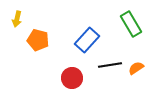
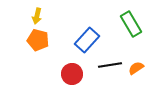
yellow arrow: moved 20 px right, 3 px up
red circle: moved 4 px up
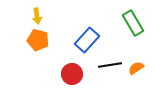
yellow arrow: rotated 21 degrees counterclockwise
green rectangle: moved 2 px right, 1 px up
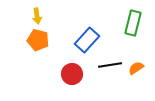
green rectangle: rotated 45 degrees clockwise
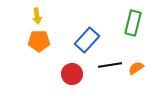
orange pentagon: moved 1 px right, 1 px down; rotated 15 degrees counterclockwise
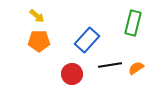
yellow arrow: rotated 42 degrees counterclockwise
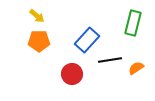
black line: moved 5 px up
